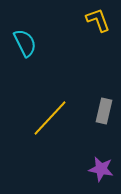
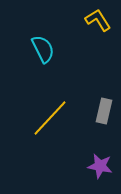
yellow L-shape: rotated 12 degrees counterclockwise
cyan semicircle: moved 18 px right, 6 px down
purple star: moved 1 px left, 3 px up
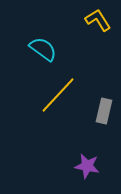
cyan semicircle: rotated 28 degrees counterclockwise
yellow line: moved 8 px right, 23 px up
purple star: moved 13 px left
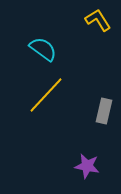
yellow line: moved 12 px left
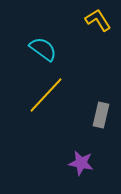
gray rectangle: moved 3 px left, 4 px down
purple star: moved 6 px left, 3 px up
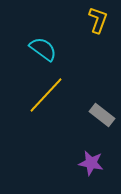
yellow L-shape: rotated 52 degrees clockwise
gray rectangle: moved 1 px right; rotated 65 degrees counterclockwise
purple star: moved 10 px right
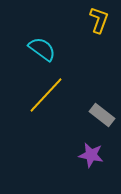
yellow L-shape: moved 1 px right
cyan semicircle: moved 1 px left
purple star: moved 8 px up
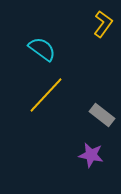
yellow L-shape: moved 4 px right, 4 px down; rotated 16 degrees clockwise
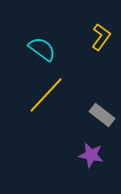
yellow L-shape: moved 2 px left, 13 px down
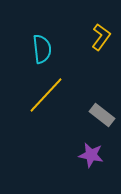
cyan semicircle: rotated 48 degrees clockwise
